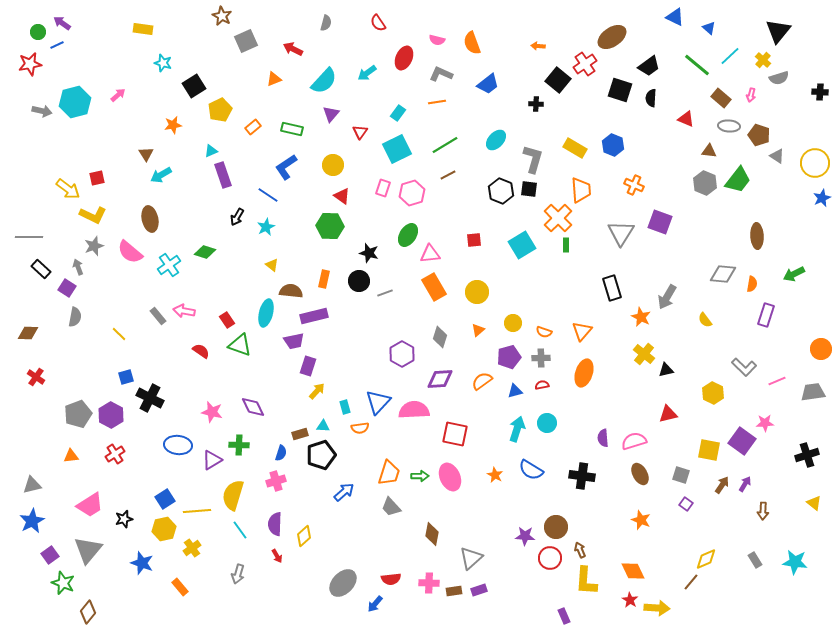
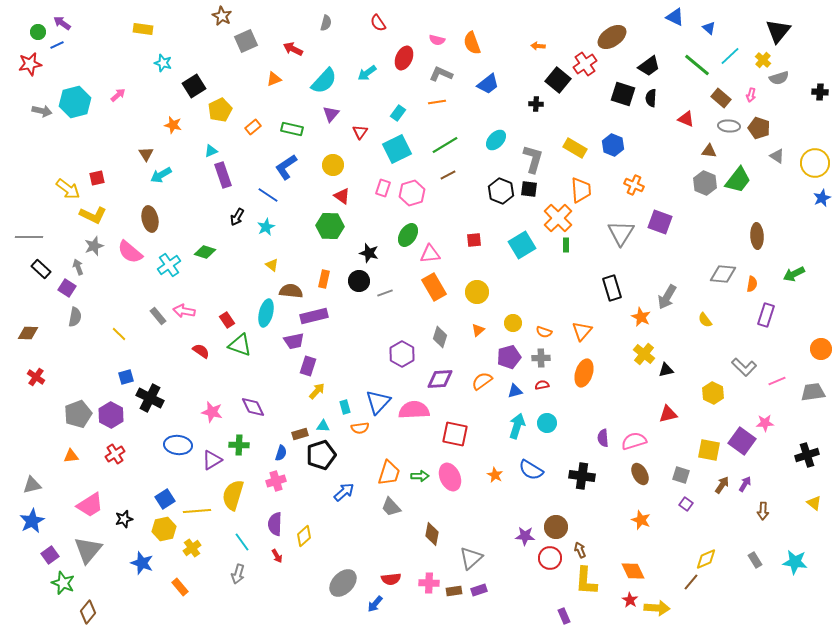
black square at (620, 90): moved 3 px right, 4 px down
orange star at (173, 125): rotated 24 degrees clockwise
brown pentagon at (759, 135): moved 7 px up
cyan arrow at (517, 429): moved 3 px up
cyan line at (240, 530): moved 2 px right, 12 px down
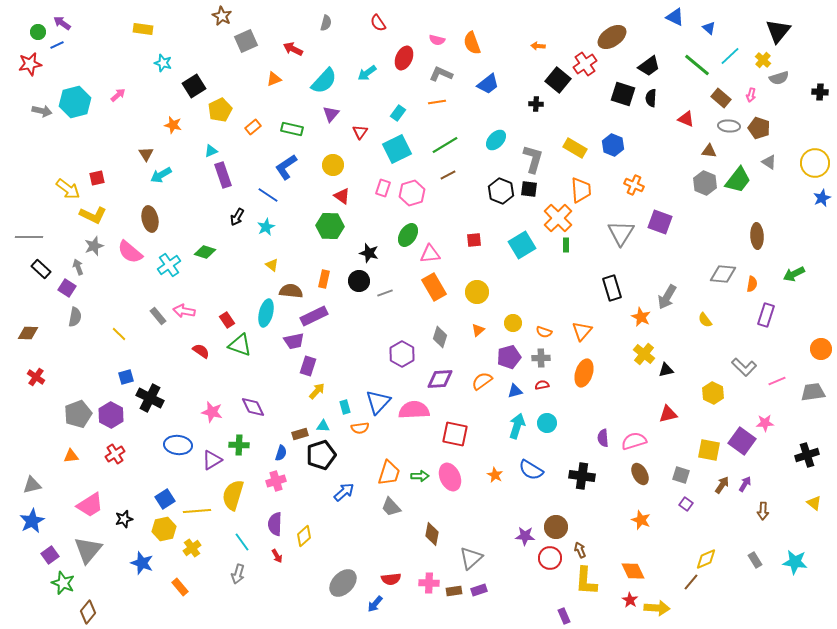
gray triangle at (777, 156): moved 8 px left, 6 px down
purple rectangle at (314, 316): rotated 12 degrees counterclockwise
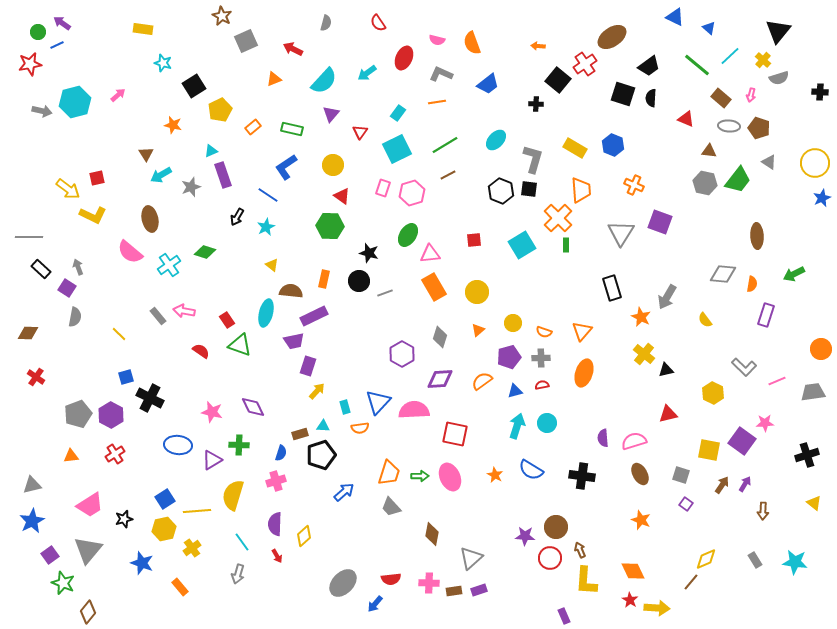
gray hexagon at (705, 183): rotated 10 degrees counterclockwise
gray star at (94, 246): moved 97 px right, 59 px up
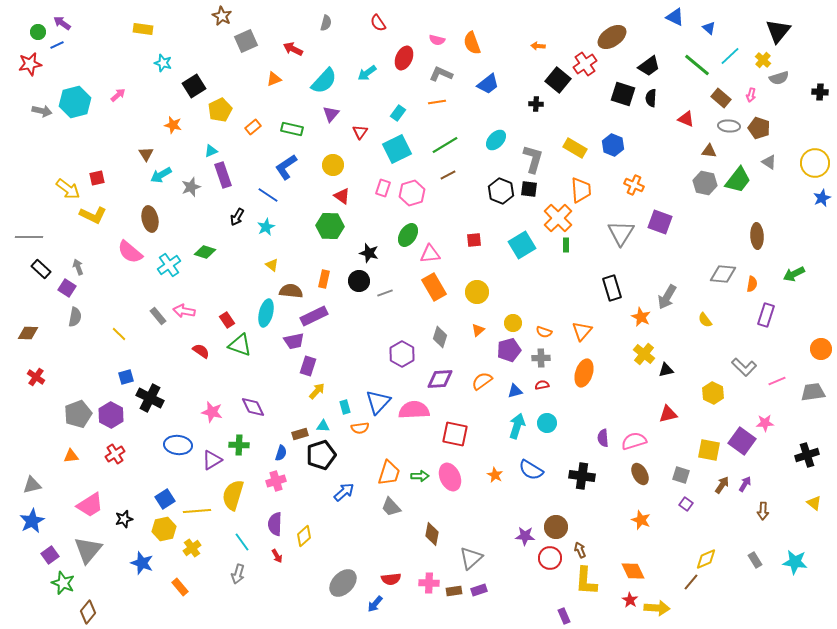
purple pentagon at (509, 357): moved 7 px up
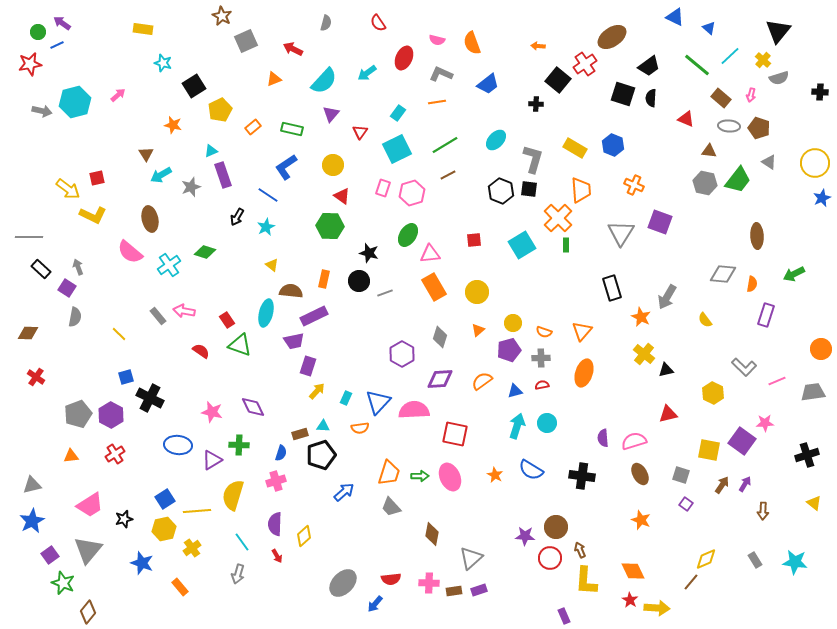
cyan rectangle at (345, 407): moved 1 px right, 9 px up; rotated 40 degrees clockwise
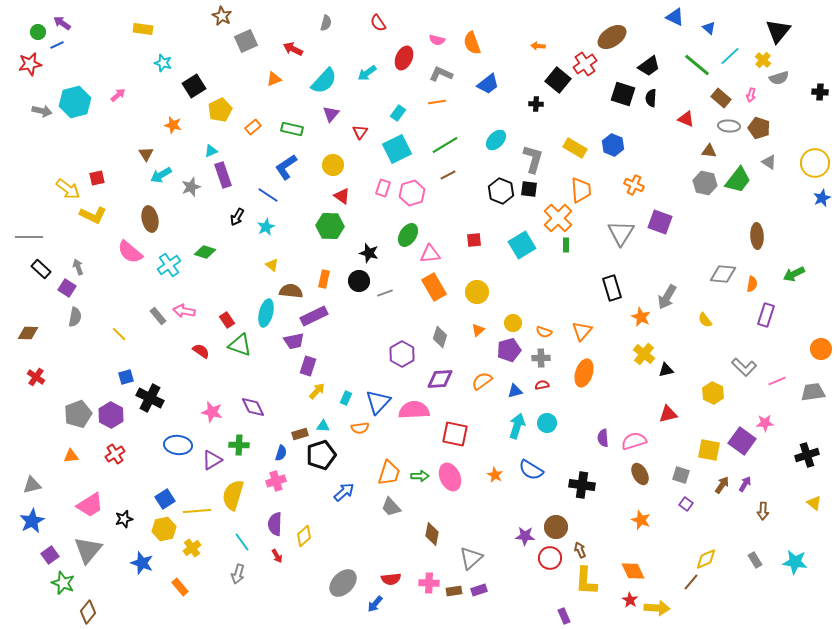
black cross at (582, 476): moved 9 px down
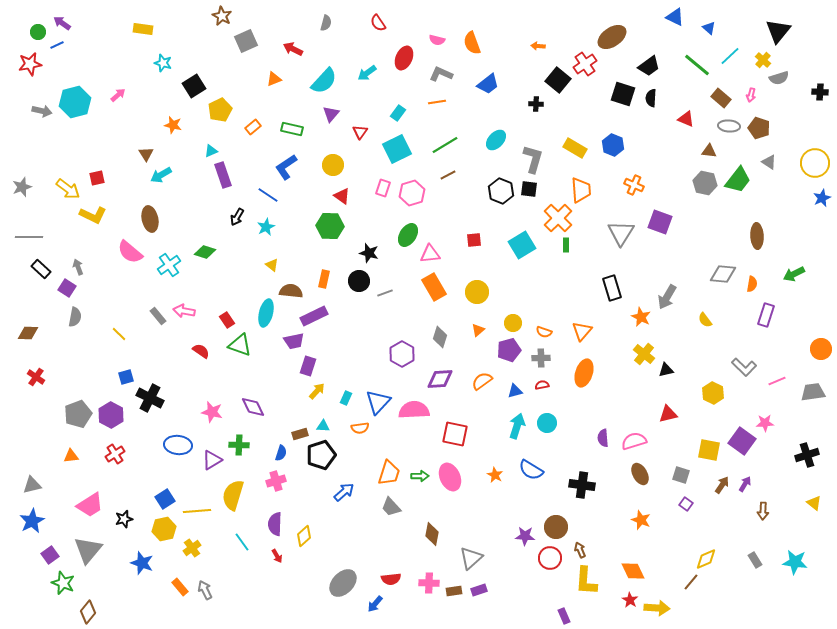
gray star at (191, 187): moved 169 px left
gray arrow at (238, 574): moved 33 px left, 16 px down; rotated 138 degrees clockwise
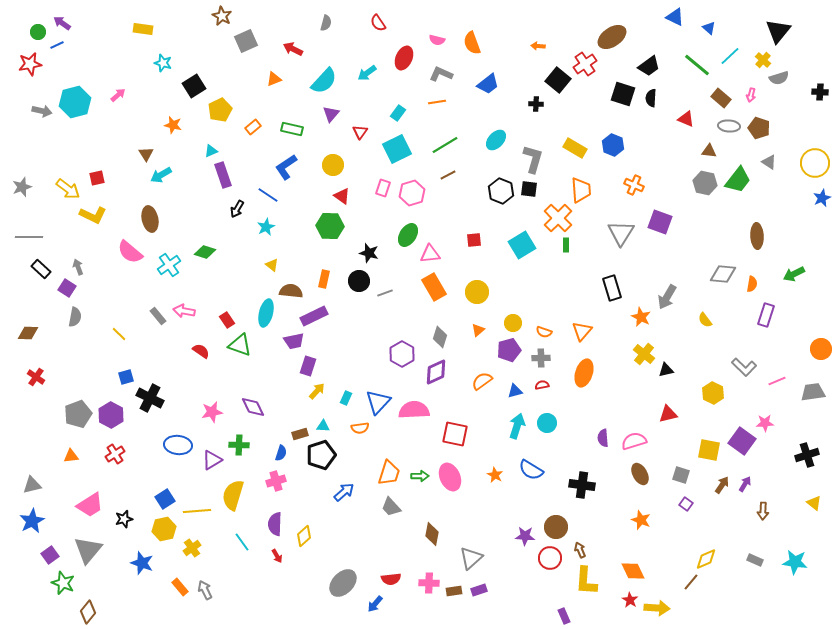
black arrow at (237, 217): moved 8 px up
purple diamond at (440, 379): moved 4 px left, 7 px up; rotated 20 degrees counterclockwise
pink star at (212, 412): rotated 25 degrees counterclockwise
gray rectangle at (755, 560): rotated 35 degrees counterclockwise
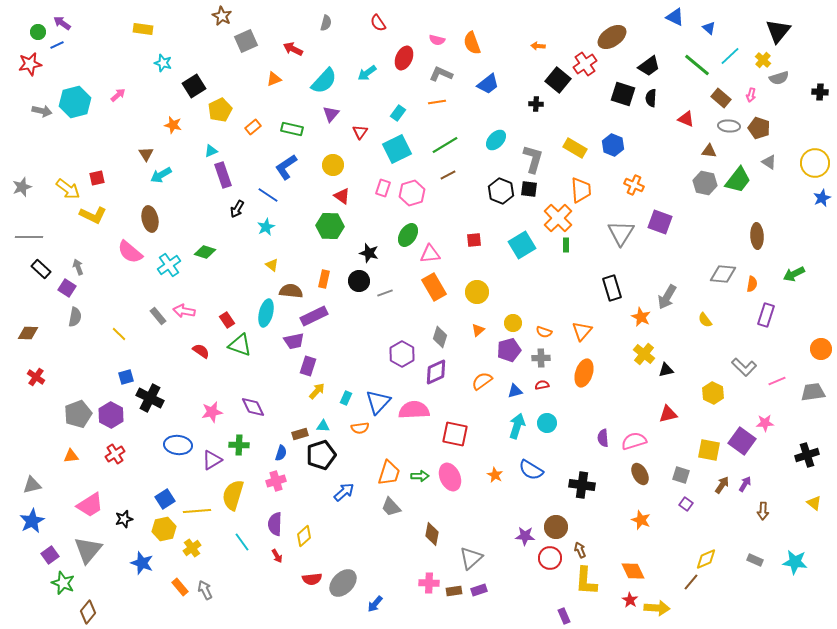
red semicircle at (391, 579): moved 79 px left
